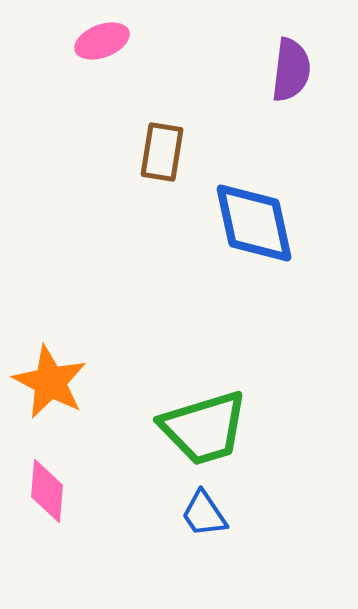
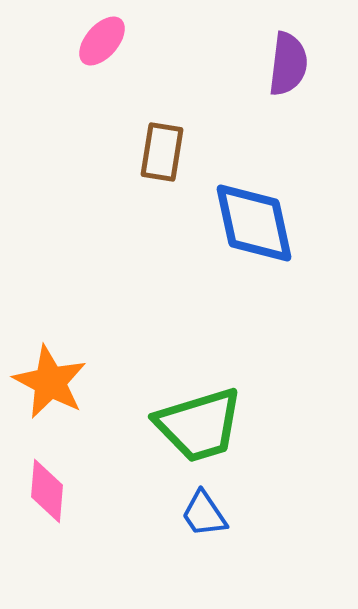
pink ellipse: rotated 28 degrees counterclockwise
purple semicircle: moved 3 px left, 6 px up
green trapezoid: moved 5 px left, 3 px up
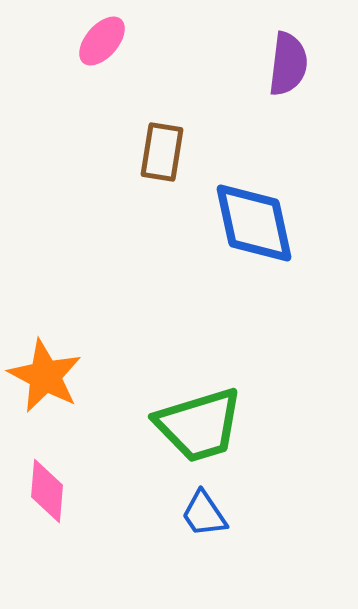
orange star: moved 5 px left, 6 px up
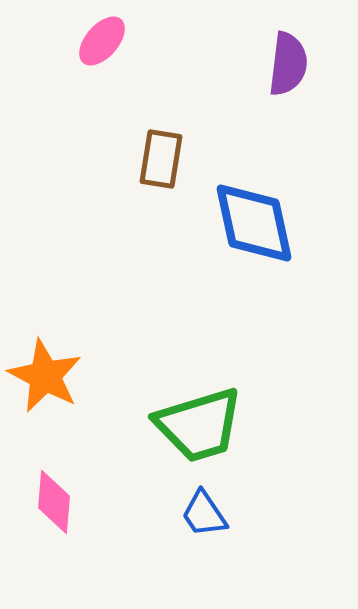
brown rectangle: moved 1 px left, 7 px down
pink diamond: moved 7 px right, 11 px down
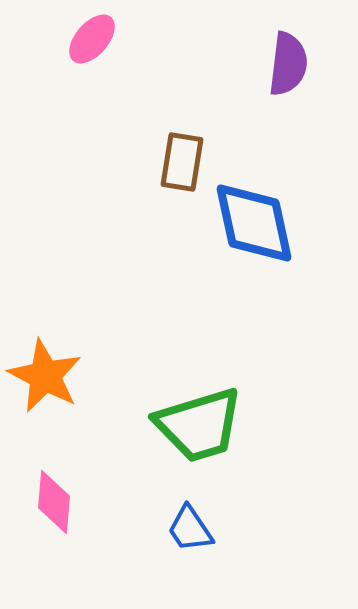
pink ellipse: moved 10 px left, 2 px up
brown rectangle: moved 21 px right, 3 px down
blue trapezoid: moved 14 px left, 15 px down
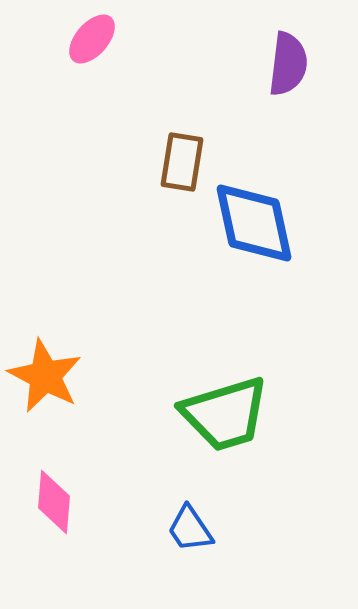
green trapezoid: moved 26 px right, 11 px up
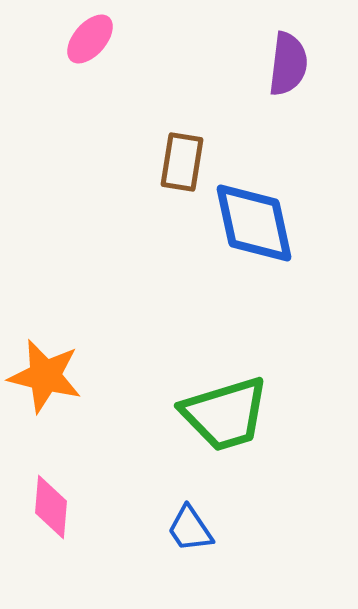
pink ellipse: moved 2 px left
orange star: rotated 14 degrees counterclockwise
pink diamond: moved 3 px left, 5 px down
